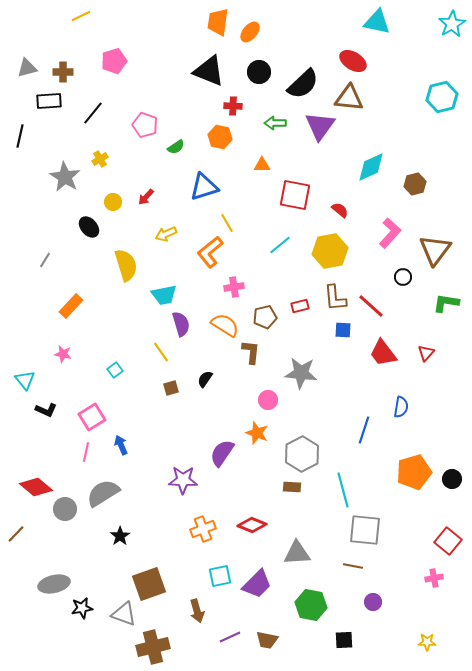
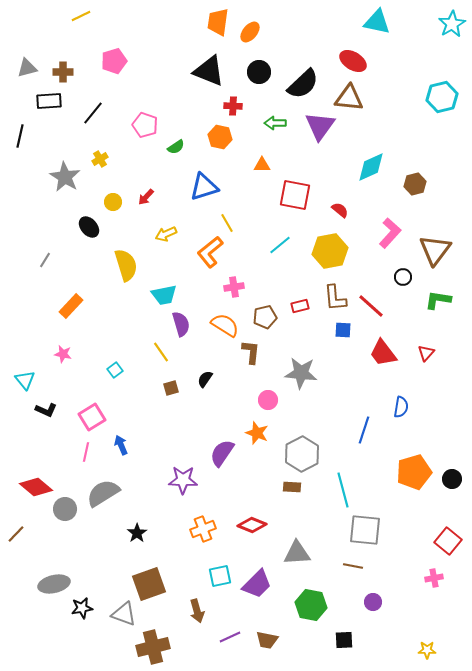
green L-shape at (446, 303): moved 8 px left, 3 px up
black star at (120, 536): moved 17 px right, 3 px up
yellow star at (427, 642): moved 8 px down
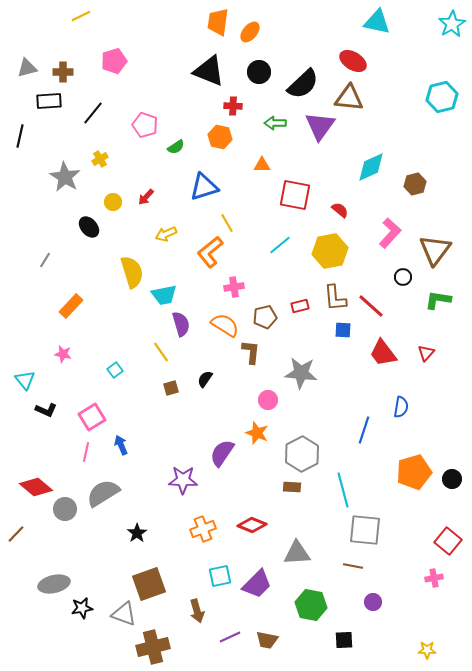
yellow semicircle at (126, 265): moved 6 px right, 7 px down
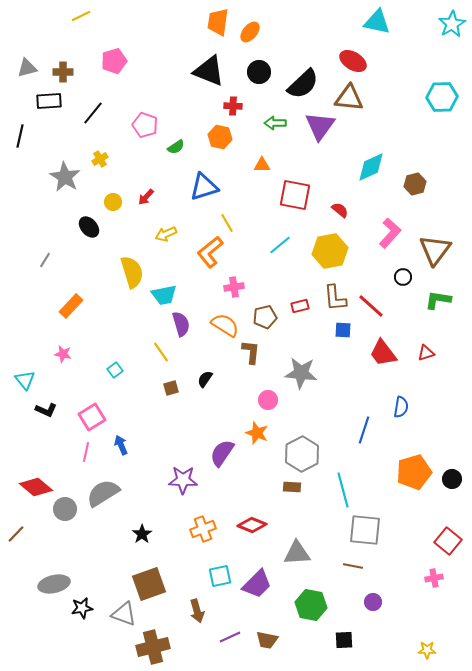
cyan hexagon at (442, 97): rotated 12 degrees clockwise
red triangle at (426, 353): rotated 30 degrees clockwise
black star at (137, 533): moved 5 px right, 1 px down
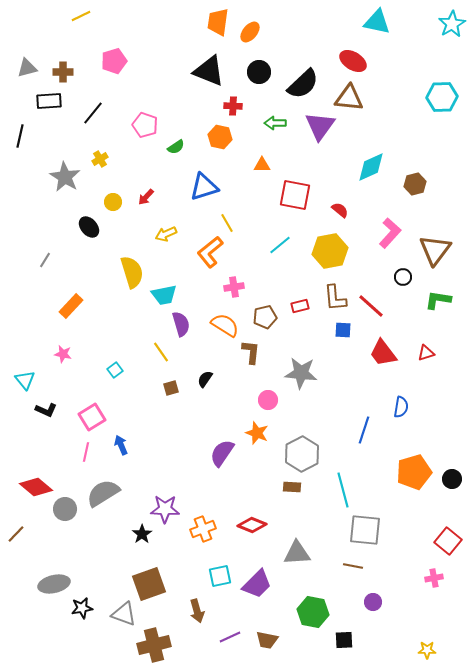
purple star at (183, 480): moved 18 px left, 29 px down
green hexagon at (311, 605): moved 2 px right, 7 px down
brown cross at (153, 647): moved 1 px right, 2 px up
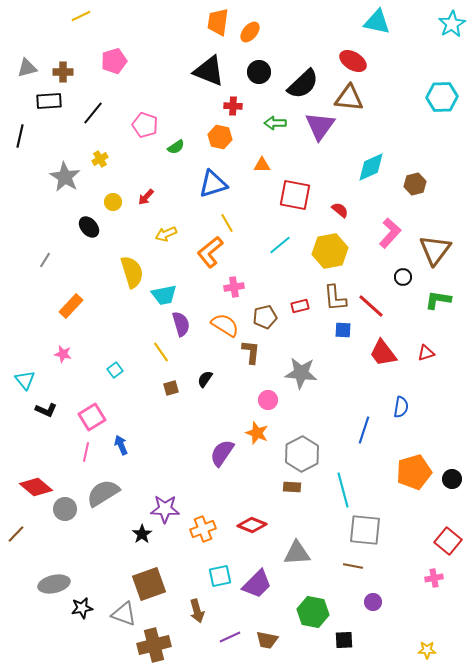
blue triangle at (204, 187): moved 9 px right, 3 px up
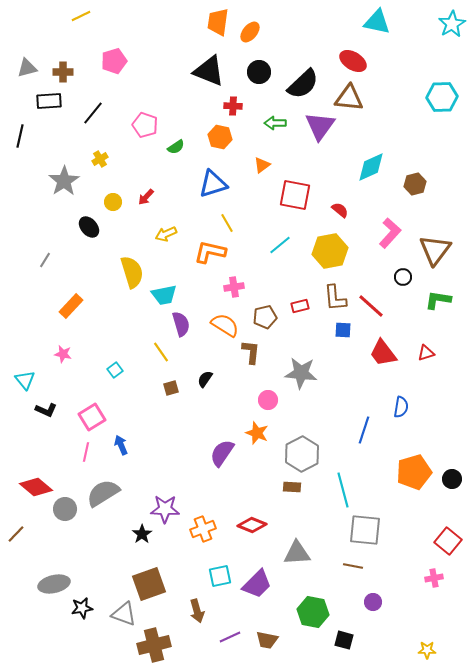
orange triangle at (262, 165): rotated 36 degrees counterclockwise
gray star at (65, 177): moved 1 px left, 4 px down; rotated 8 degrees clockwise
orange L-shape at (210, 252): rotated 52 degrees clockwise
black square at (344, 640): rotated 18 degrees clockwise
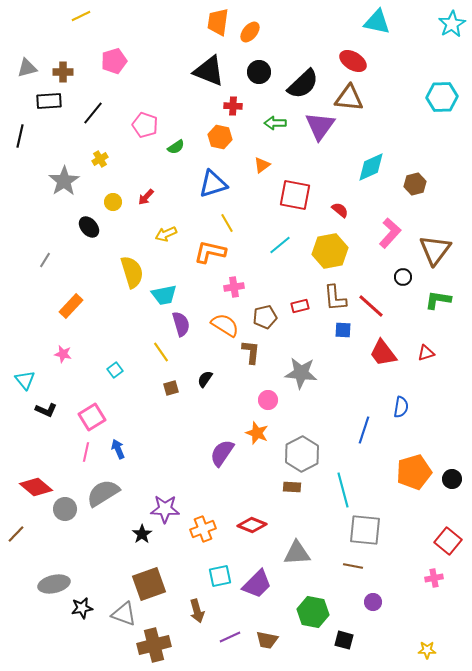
blue arrow at (121, 445): moved 3 px left, 4 px down
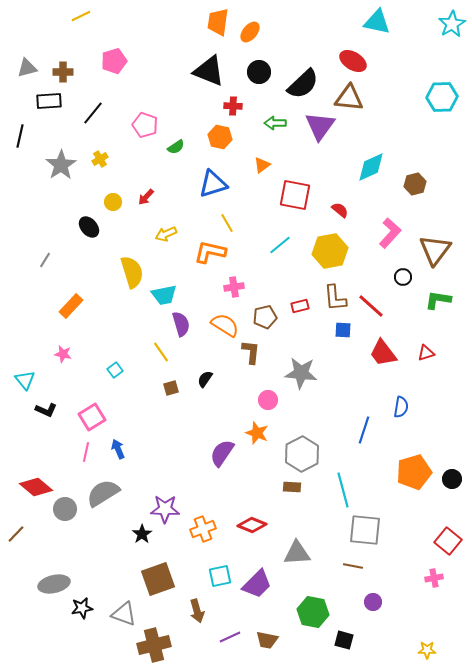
gray star at (64, 181): moved 3 px left, 16 px up
brown square at (149, 584): moved 9 px right, 5 px up
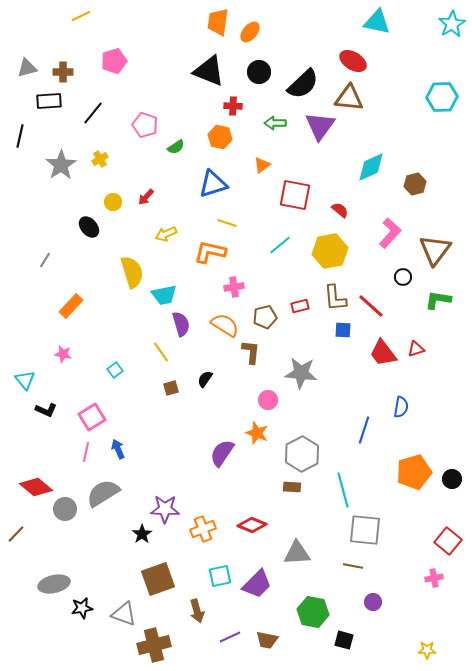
yellow line at (227, 223): rotated 42 degrees counterclockwise
red triangle at (426, 353): moved 10 px left, 4 px up
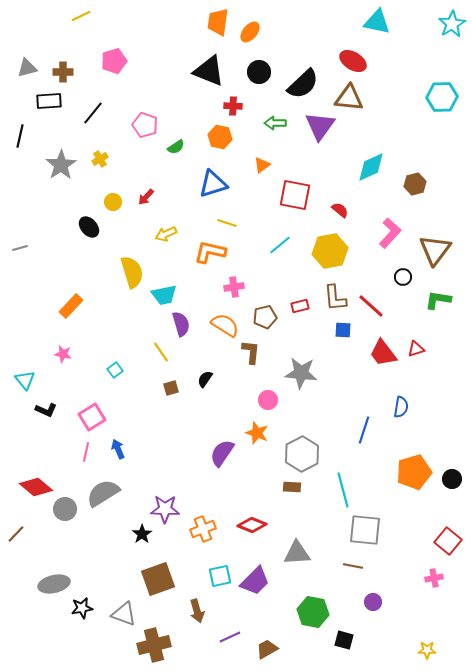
gray line at (45, 260): moved 25 px left, 12 px up; rotated 42 degrees clockwise
purple trapezoid at (257, 584): moved 2 px left, 3 px up
brown trapezoid at (267, 640): moved 9 px down; rotated 140 degrees clockwise
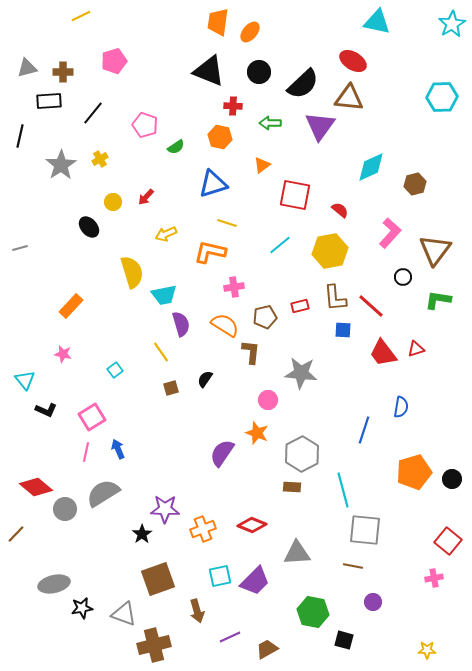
green arrow at (275, 123): moved 5 px left
